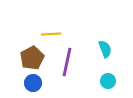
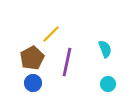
yellow line: rotated 42 degrees counterclockwise
cyan circle: moved 3 px down
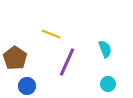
yellow line: rotated 66 degrees clockwise
brown pentagon: moved 17 px left; rotated 10 degrees counterclockwise
purple line: rotated 12 degrees clockwise
blue circle: moved 6 px left, 3 px down
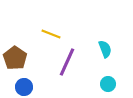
blue circle: moved 3 px left, 1 px down
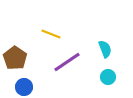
purple line: rotated 32 degrees clockwise
cyan circle: moved 7 px up
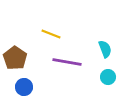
purple line: rotated 44 degrees clockwise
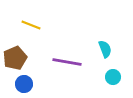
yellow line: moved 20 px left, 9 px up
brown pentagon: rotated 15 degrees clockwise
cyan circle: moved 5 px right
blue circle: moved 3 px up
